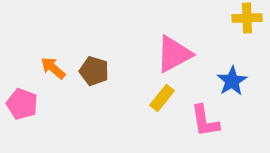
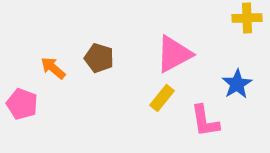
brown pentagon: moved 5 px right, 13 px up
blue star: moved 5 px right, 3 px down
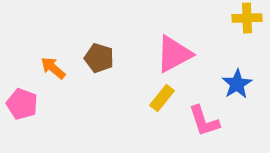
pink L-shape: moved 1 px left; rotated 9 degrees counterclockwise
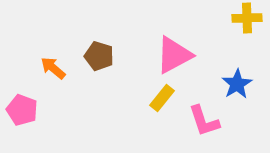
pink triangle: moved 1 px down
brown pentagon: moved 2 px up
pink pentagon: moved 6 px down
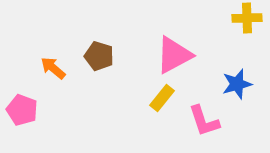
blue star: rotated 16 degrees clockwise
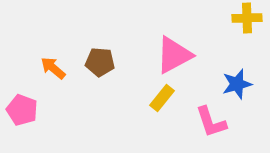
brown pentagon: moved 1 px right, 6 px down; rotated 12 degrees counterclockwise
pink L-shape: moved 7 px right, 1 px down
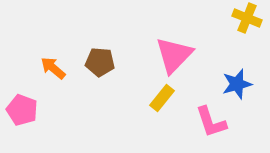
yellow cross: rotated 24 degrees clockwise
pink triangle: rotated 18 degrees counterclockwise
